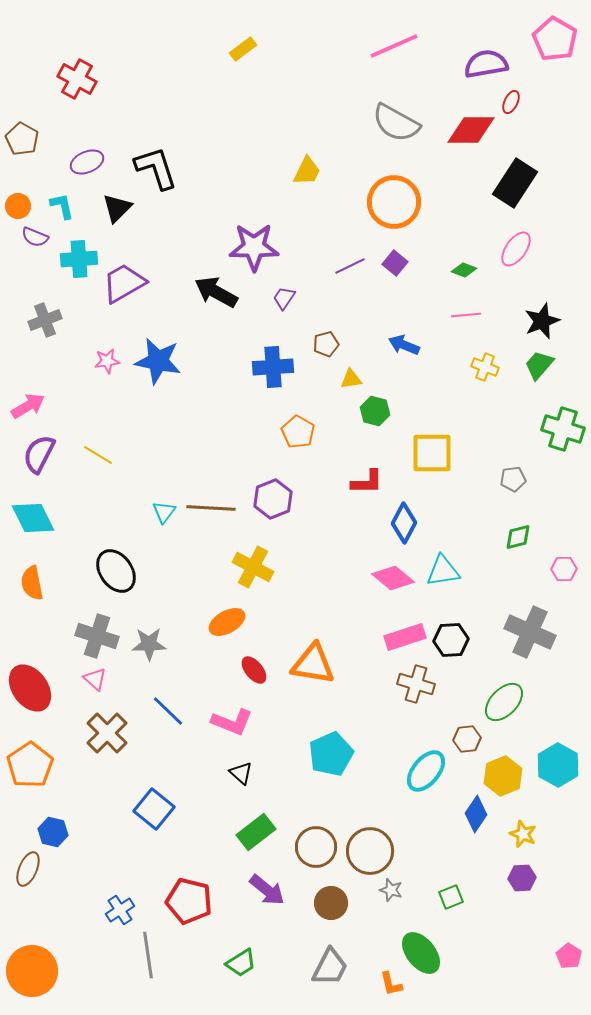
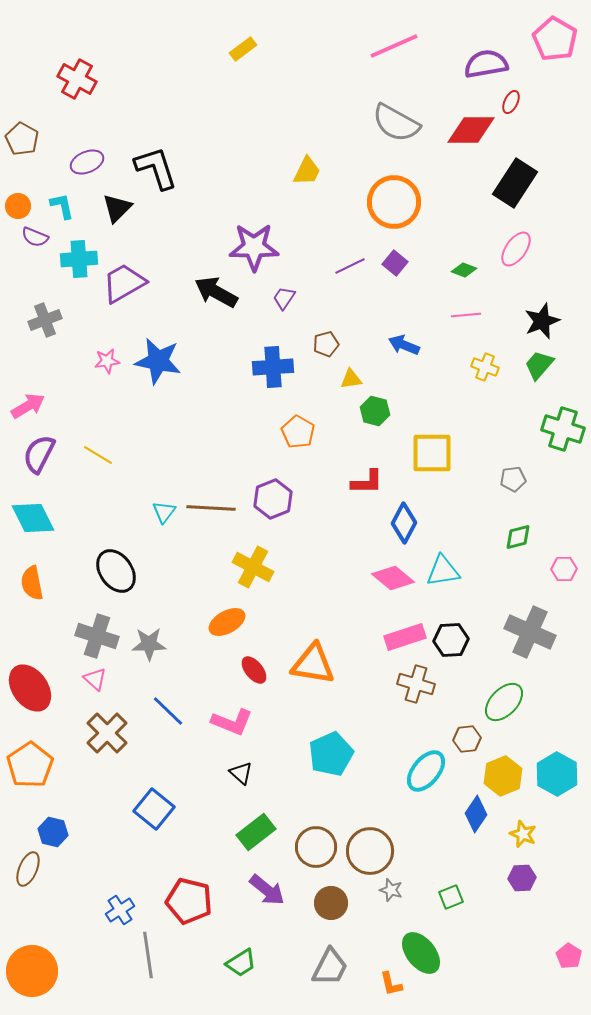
cyan hexagon at (558, 765): moved 1 px left, 9 px down
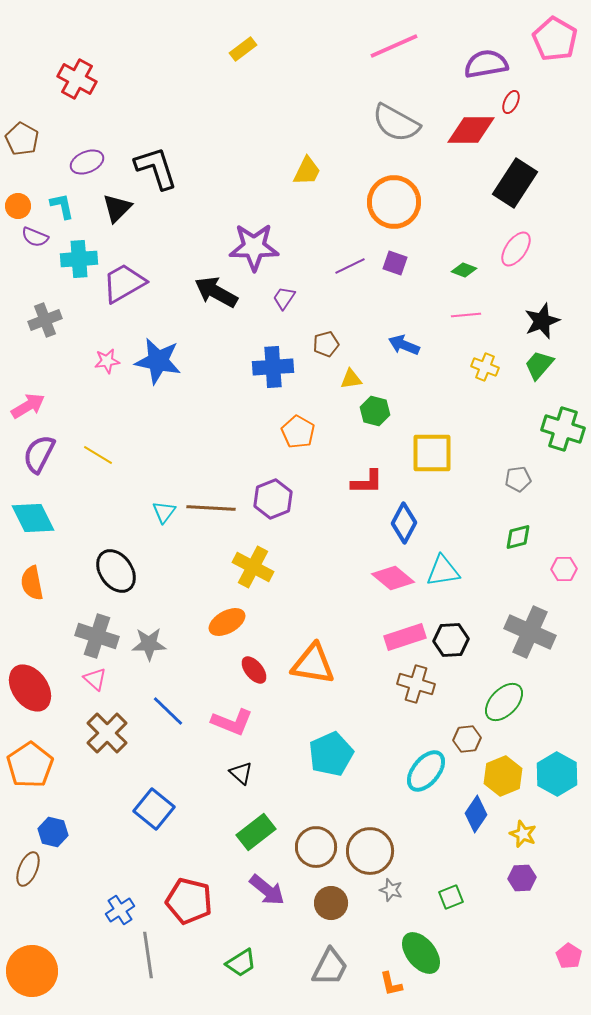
purple square at (395, 263): rotated 20 degrees counterclockwise
gray pentagon at (513, 479): moved 5 px right
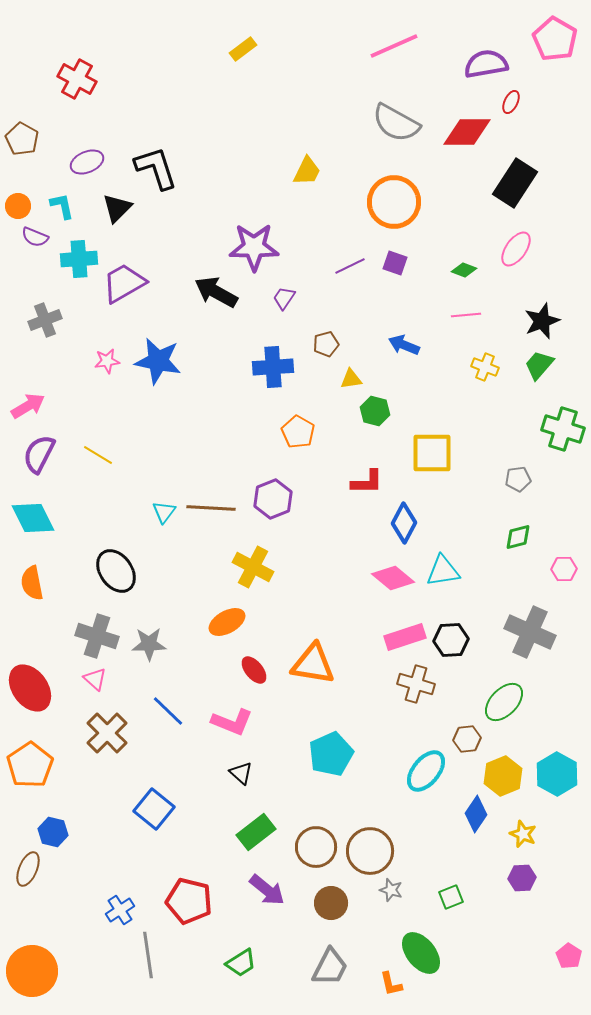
red diamond at (471, 130): moved 4 px left, 2 px down
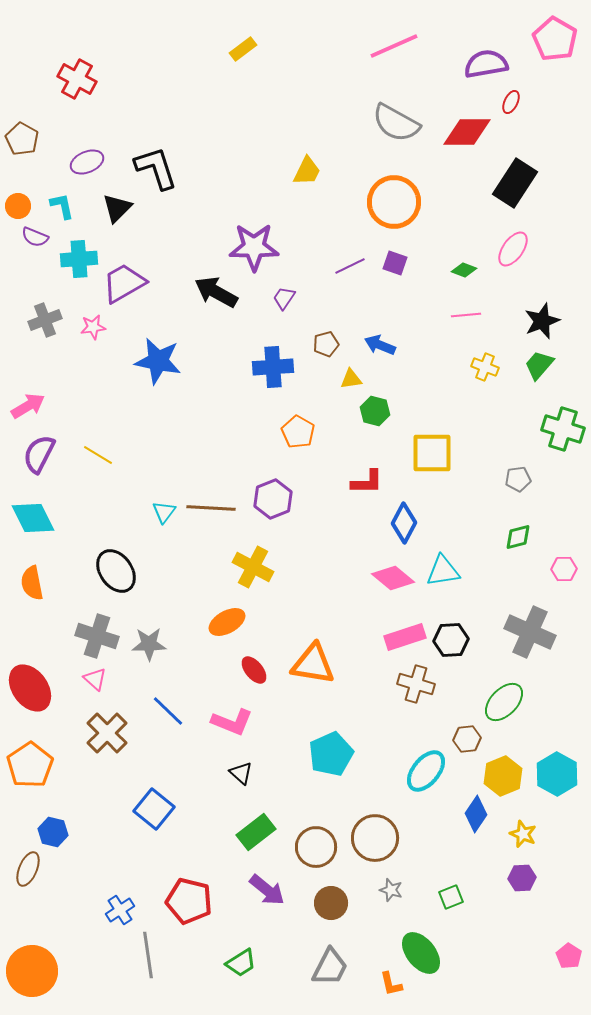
pink ellipse at (516, 249): moved 3 px left
blue arrow at (404, 345): moved 24 px left
pink star at (107, 361): moved 14 px left, 34 px up
brown circle at (370, 851): moved 5 px right, 13 px up
